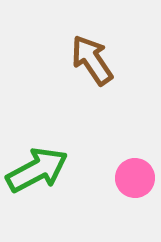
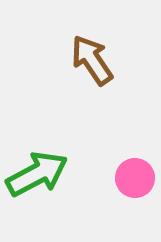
green arrow: moved 4 px down
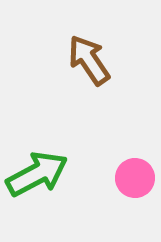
brown arrow: moved 3 px left
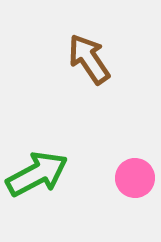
brown arrow: moved 1 px up
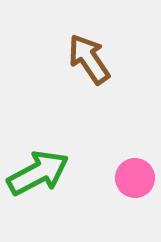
green arrow: moved 1 px right, 1 px up
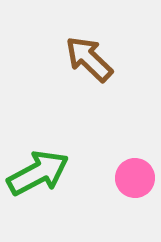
brown arrow: rotated 12 degrees counterclockwise
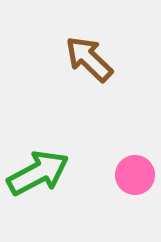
pink circle: moved 3 px up
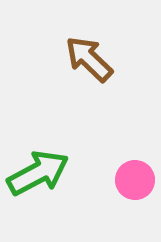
pink circle: moved 5 px down
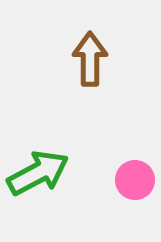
brown arrow: moved 1 px right; rotated 46 degrees clockwise
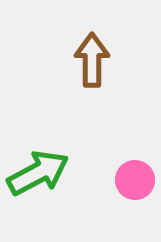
brown arrow: moved 2 px right, 1 px down
